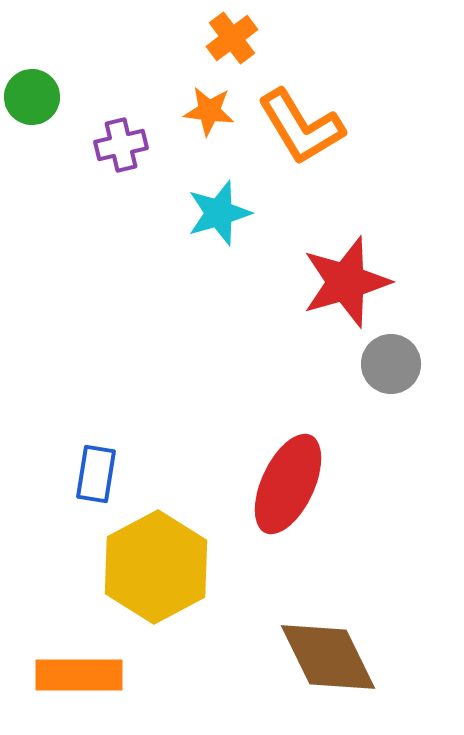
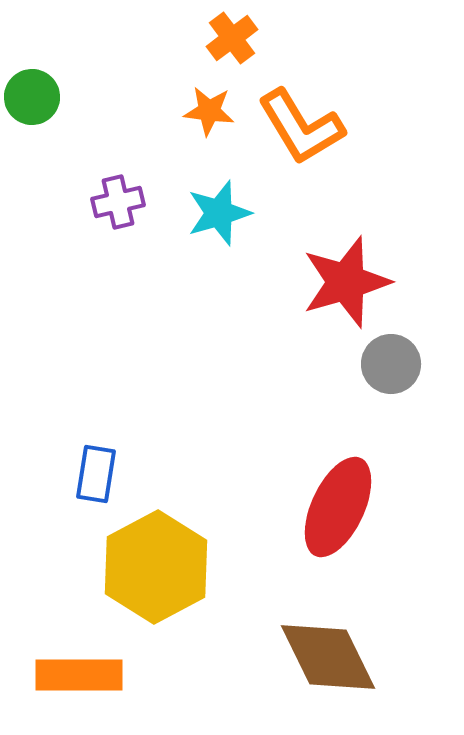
purple cross: moved 3 px left, 57 px down
red ellipse: moved 50 px right, 23 px down
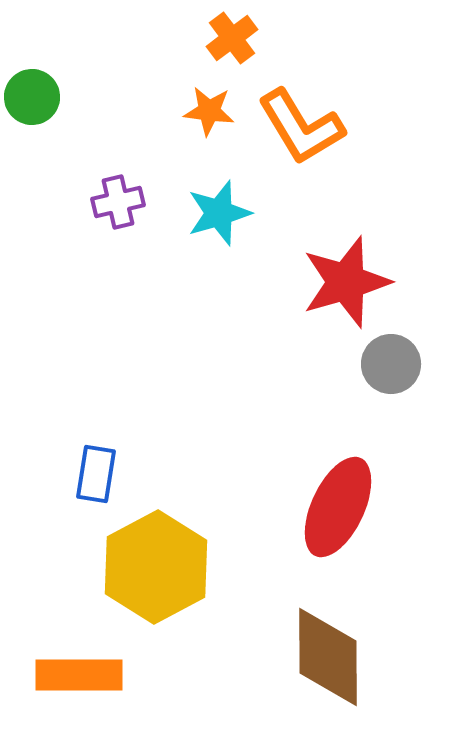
brown diamond: rotated 26 degrees clockwise
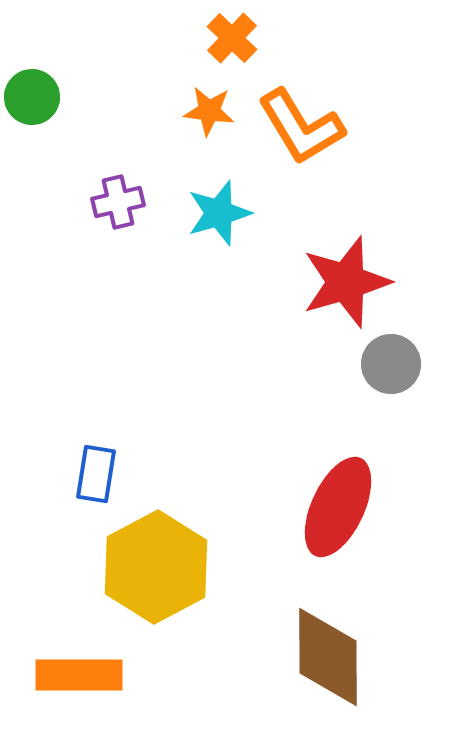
orange cross: rotated 9 degrees counterclockwise
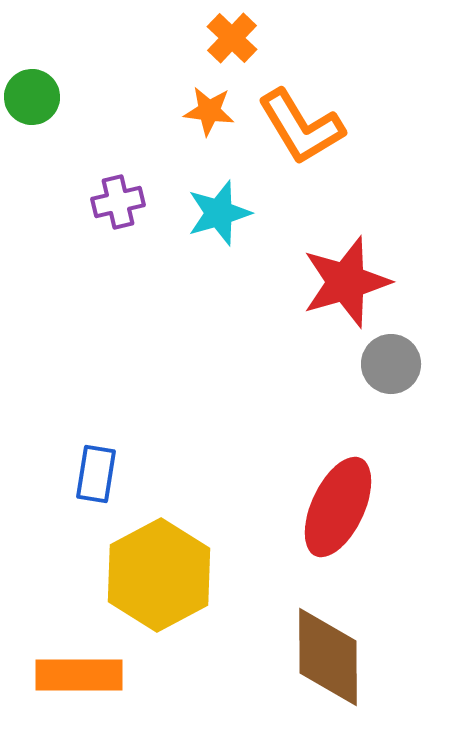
yellow hexagon: moved 3 px right, 8 px down
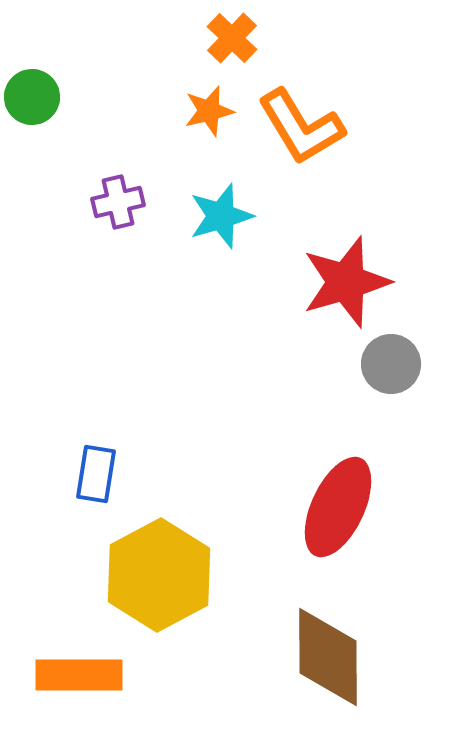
orange star: rotated 21 degrees counterclockwise
cyan star: moved 2 px right, 3 px down
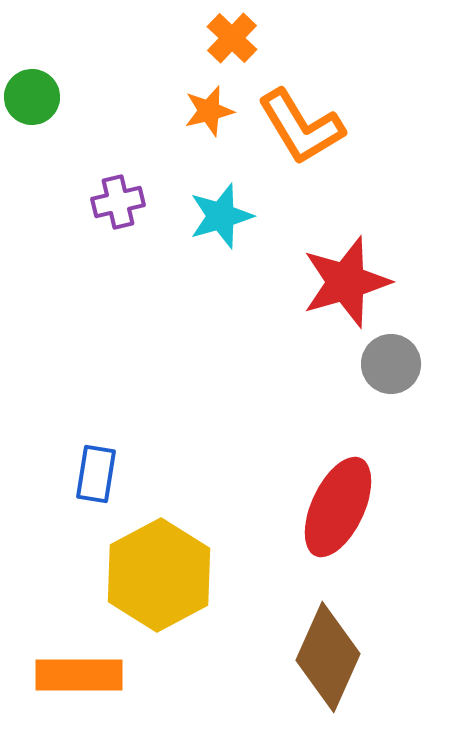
brown diamond: rotated 24 degrees clockwise
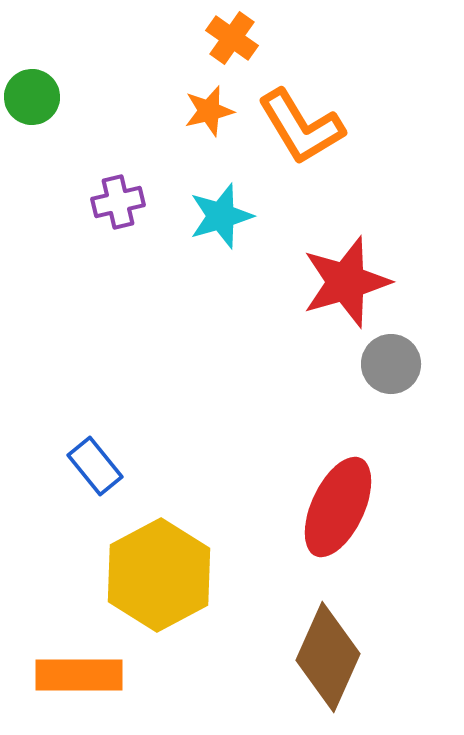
orange cross: rotated 9 degrees counterclockwise
blue rectangle: moved 1 px left, 8 px up; rotated 48 degrees counterclockwise
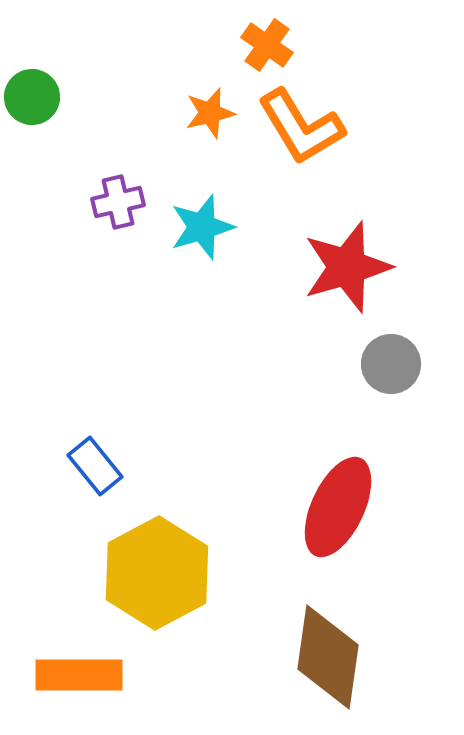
orange cross: moved 35 px right, 7 px down
orange star: moved 1 px right, 2 px down
cyan star: moved 19 px left, 11 px down
red star: moved 1 px right, 15 px up
yellow hexagon: moved 2 px left, 2 px up
brown diamond: rotated 16 degrees counterclockwise
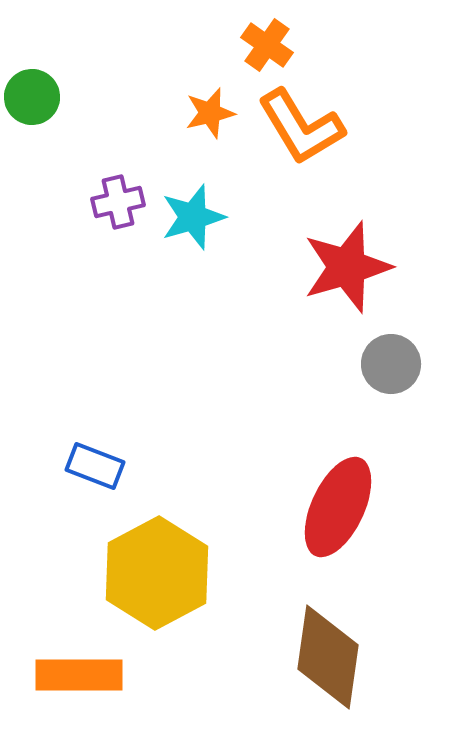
cyan star: moved 9 px left, 10 px up
blue rectangle: rotated 30 degrees counterclockwise
